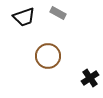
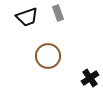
gray rectangle: rotated 42 degrees clockwise
black trapezoid: moved 3 px right
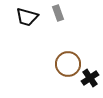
black trapezoid: rotated 35 degrees clockwise
brown circle: moved 20 px right, 8 px down
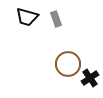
gray rectangle: moved 2 px left, 6 px down
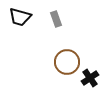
black trapezoid: moved 7 px left
brown circle: moved 1 px left, 2 px up
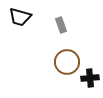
gray rectangle: moved 5 px right, 6 px down
black cross: rotated 30 degrees clockwise
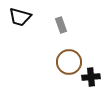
brown circle: moved 2 px right
black cross: moved 1 px right, 1 px up
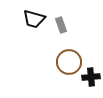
black trapezoid: moved 14 px right, 2 px down
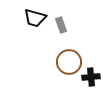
black trapezoid: moved 1 px right, 1 px up
